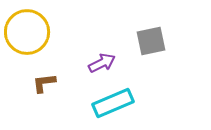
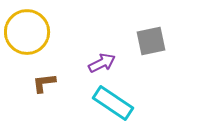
cyan rectangle: rotated 57 degrees clockwise
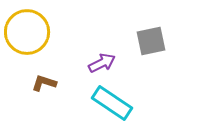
brown L-shape: rotated 25 degrees clockwise
cyan rectangle: moved 1 px left
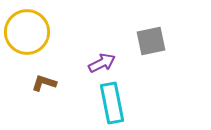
cyan rectangle: rotated 45 degrees clockwise
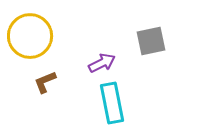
yellow circle: moved 3 px right, 4 px down
brown L-shape: moved 1 px right, 1 px up; rotated 40 degrees counterclockwise
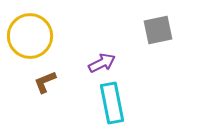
gray square: moved 7 px right, 11 px up
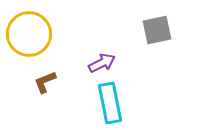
gray square: moved 1 px left
yellow circle: moved 1 px left, 2 px up
cyan rectangle: moved 2 px left
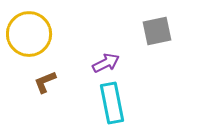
gray square: moved 1 px down
purple arrow: moved 4 px right
cyan rectangle: moved 2 px right
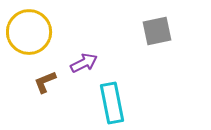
yellow circle: moved 2 px up
purple arrow: moved 22 px left
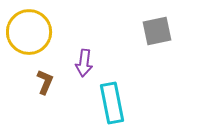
purple arrow: rotated 124 degrees clockwise
brown L-shape: rotated 135 degrees clockwise
